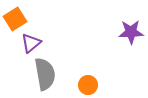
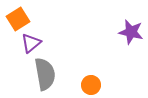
orange square: moved 3 px right
purple star: rotated 15 degrees clockwise
orange circle: moved 3 px right
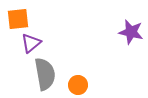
orange square: rotated 25 degrees clockwise
orange circle: moved 13 px left
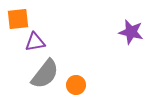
purple triangle: moved 4 px right, 1 px up; rotated 30 degrees clockwise
gray semicircle: rotated 48 degrees clockwise
orange circle: moved 2 px left
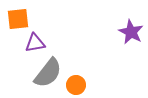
purple star: rotated 15 degrees clockwise
purple triangle: moved 1 px down
gray semicircle: moved 3 px right, 1 px up
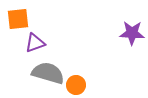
purple star: moved 1 px right, 1 px down; rotated 25 degrees counterclockwise
purple triangle: rotated 10 degrees counterclockwise
gray semicircle: rotated 112 degrees counterclockwise
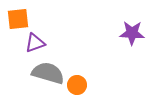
orange circle: moved 1 px right
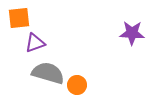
orange square: moved 1 px right, 1 px up
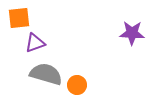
gray semicircle: moved 2 px left, 1 px down
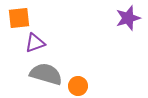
purple star: moved 4 px left, 15 px up; rotated 20 degrees counterclockwise
orange circle: moved 1 px right, 1 px down
